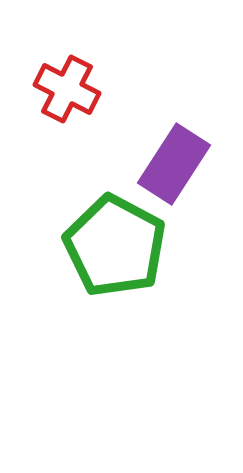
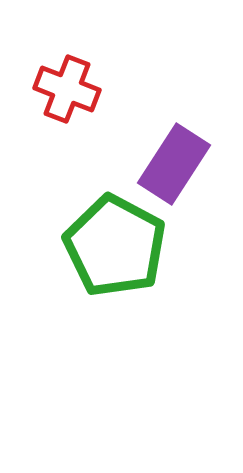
red cross: rotated 6 degrees counterclockwise
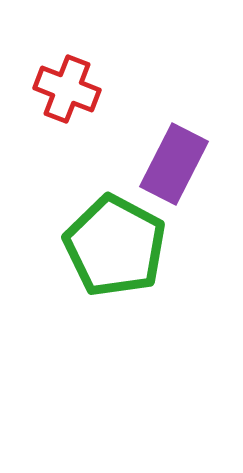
purple rectangle: rotated 6 degrees counterclockwise
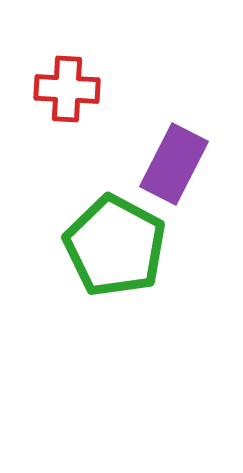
red cross: rotated 18 degrees counterclockwise
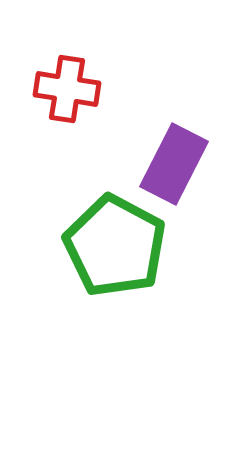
red cross: rotated 6 degrees clockwise
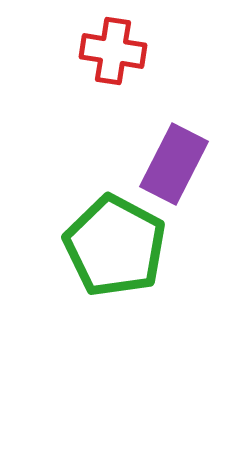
red cross: moved 46 px right, 38 px up
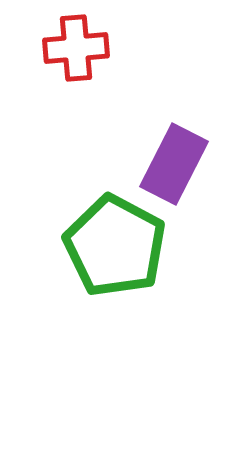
red cross: moved 37 px left, 3 px up; rotated 14 degrees counterclockwise
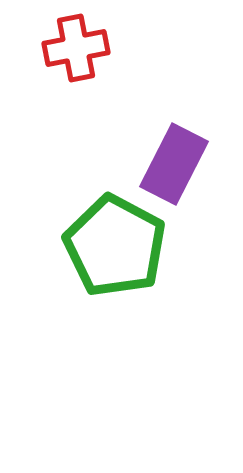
red cross: rotated 6 degrees counterclockwise
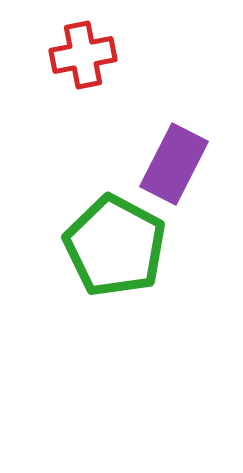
red cross: moved 7 px right, 7 px down
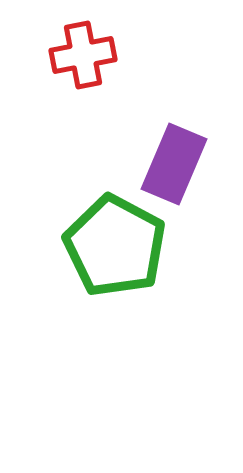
purple rectangle: rotated 4 degrees counterclockwise
